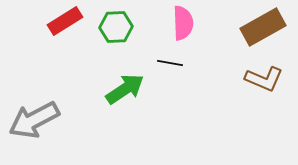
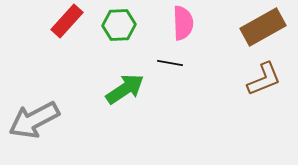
red rectangle: moved 2 px right; rotated 16 degrees counterclockwise
green hexagon: moved 3 px right, 2 px up
brown L-shape: rotated 45 degrees counterclockwise
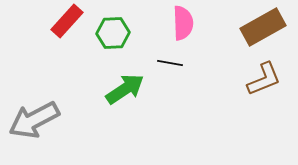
green hexagon: moved 6 px left, 8 px down
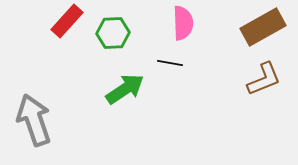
gray arrow: rotated 99 degrees clockwise
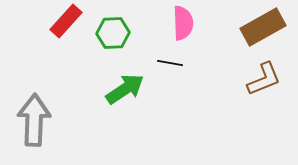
red rectangle: moved 1 px left
gray arrow: rotated 21 degrees clockwise
